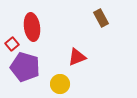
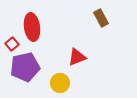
purple pentagon: rotated 28 degrees counterclockwise
yellow circle: moved 1 px up
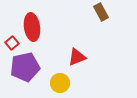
brown rectangle: moved 6 px up
red square: moved 1 px up
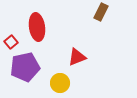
brown rectangle: rotated 54 degrees clockwise
red ellipse: moved 5 px right
red square: moved 1 px left, 1 px up
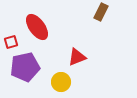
red ellipse: rotated 28 degrees counterclockwise
red square: rotated 24 degrees clockwise
yellow circle: moved 1 px right, 1 px up
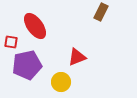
red ellipse: moved 2 px left, 1 px up
red square: rotated 24 degrees clockwise
purple pentagon: moved 2 px right, 2 px up
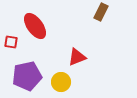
purple pentagon: moved 11 px down
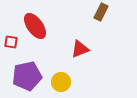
red triangle: moved 3 px right, 8 px up
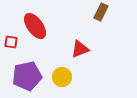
yellow circle: moved 1 px right, 5 px up
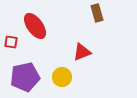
brown rectangle: moved 4 px left, 1 px down; rotated 42 degrees counterclockwise
red triangle: moved 2 px right, 3 px down
purple pentagon: moved 2 px left, 1 px down
